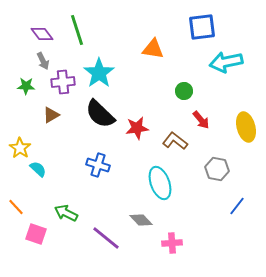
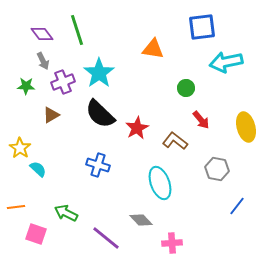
purple cross: rotated 15 degrees counterclockwise
green circle: moved 2 px right, 3 px up
red star: rotated 20 degrees counterclockwise
orange line: rotated 54 degrees counterclockwise
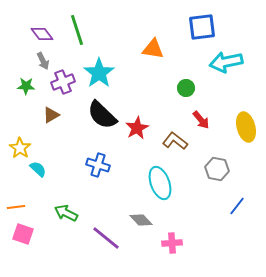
black semicircle: moved 2 px right, 1 px down
pink square: moved 13 px left
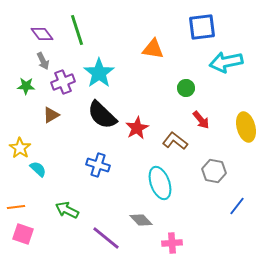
gray hexagon: moved 3 px left, 2 px down
green arrow: moved 1 px right, 3 px up
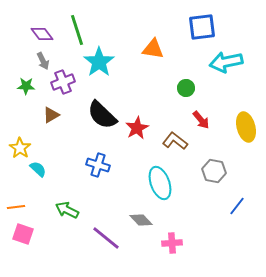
cyan star: moved 11 px up
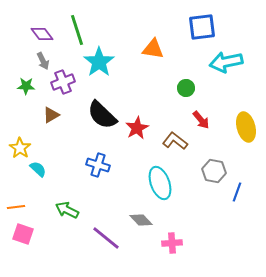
blue line: moved 14 px up; rotated 18 degrees counterclockwise
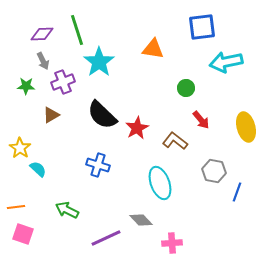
purple diamond: rotated 55 degrees counterclockwise
purple line: rotated 64 degrees counterclockwise
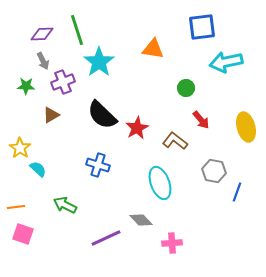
green arrow: moved 2 px left, 5 px up
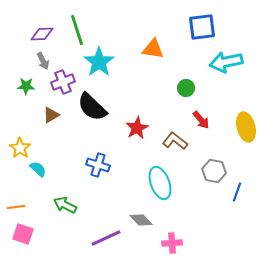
black semicircle: moved 10 px left, 8 px up
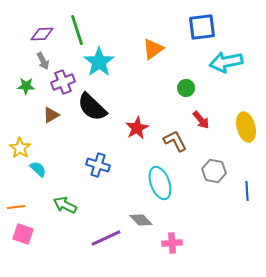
orange triangle: rotated 45 degrees counterclockwise
brown L-shape: rotated 25 degrees clockwise
blue line: moved 10 px right, 1 px up; rotated 24 degrees counterclockwise
